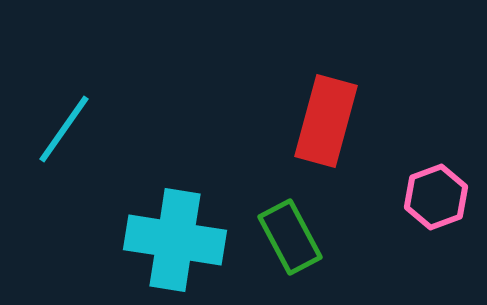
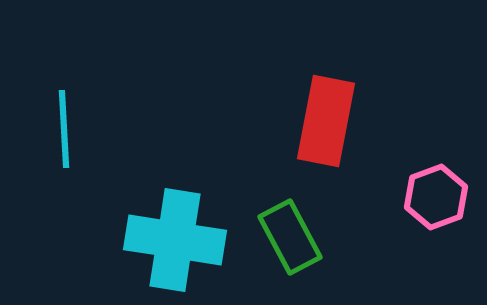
red rectangle: rotated 4 degrees counterclockwise
cyan line: rotated 38 degrees counterclockwise
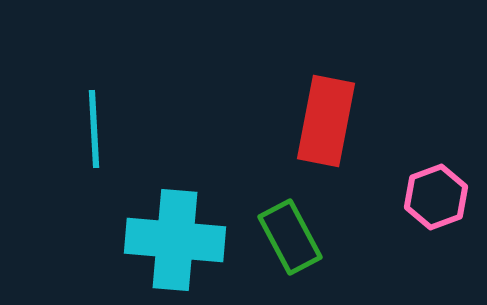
cyan line: moved 30 px right
cyan cross: rotated 4 degrees counterclockwise
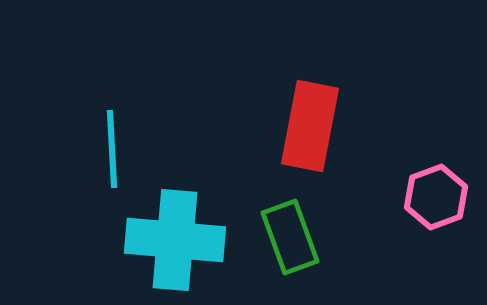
red rectangle: moved 16 px left, 5 px down
cyan line: moved 18 px right, 20 px down
green rectangle: rotated 8 degrees clockwise
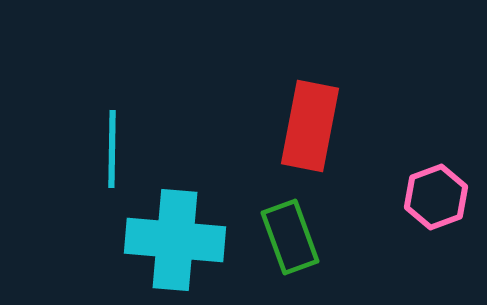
cyan line: rotated 4 degrees clockwise
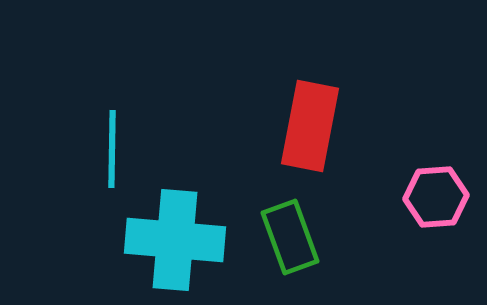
pink hexagon: rotated 16 degrees clockwise
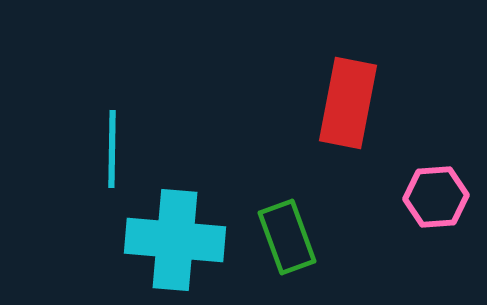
red rectangle: moved 38 px right, 23 px up
green rectangle: moved 3 px left
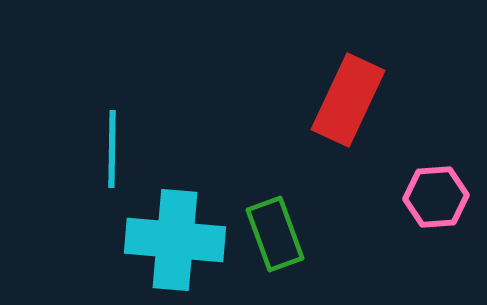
red rectangle: moved 3 px up; rotated 14 degrees clockwise
green rectangle: moved 12 px left, 3 px up
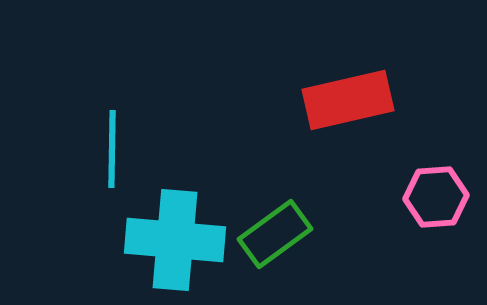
red rectangle: rotated 52 degrees clockwise
green rectangle: rotated 74 degrees clockwise
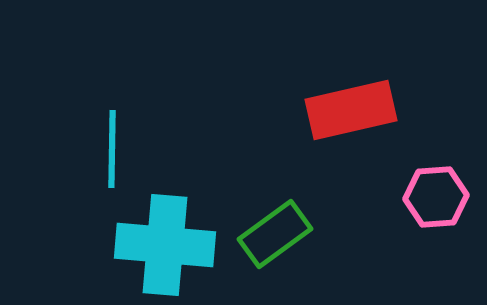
red rectangle: moved 3 px right, 10 px down
cyan cross: moved 10 px left, 5 px down
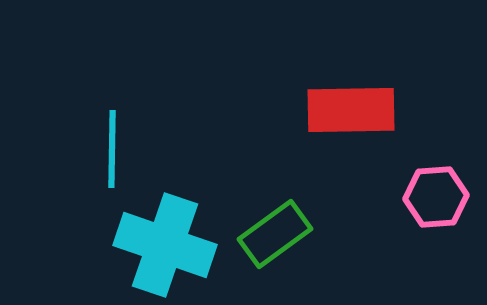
red rectangle: rotated 12 degrees clockwise
cyan cross: rotated 14 degrees clockwise
